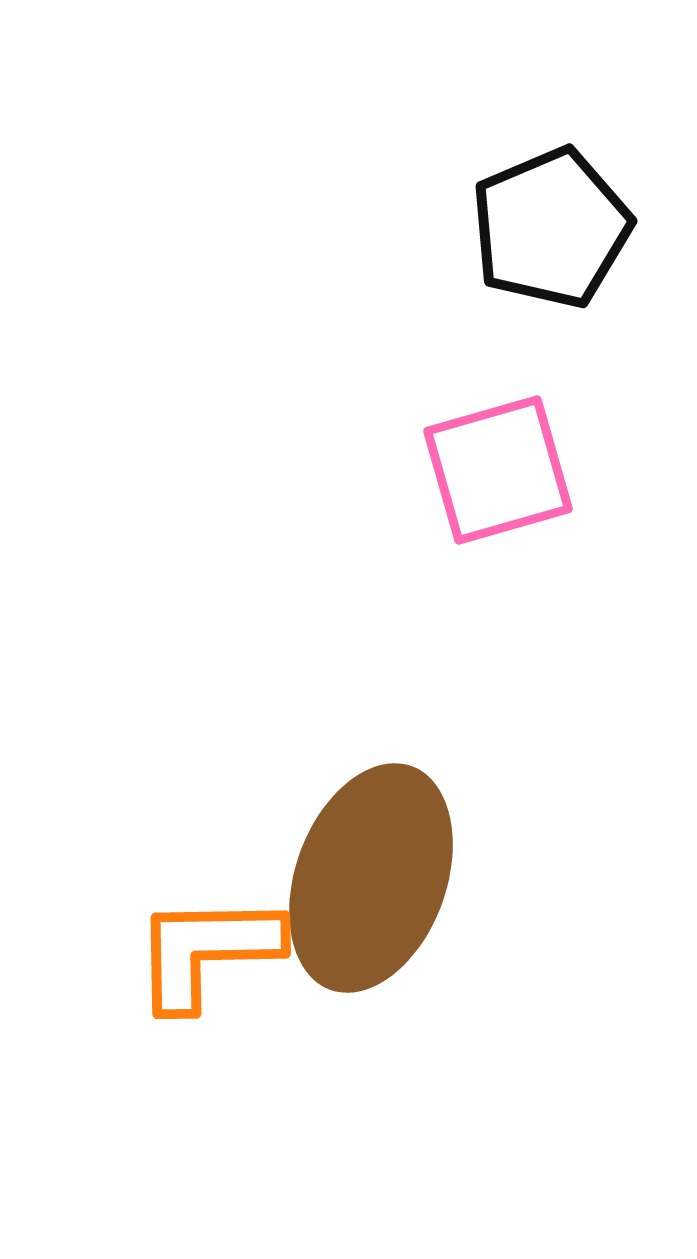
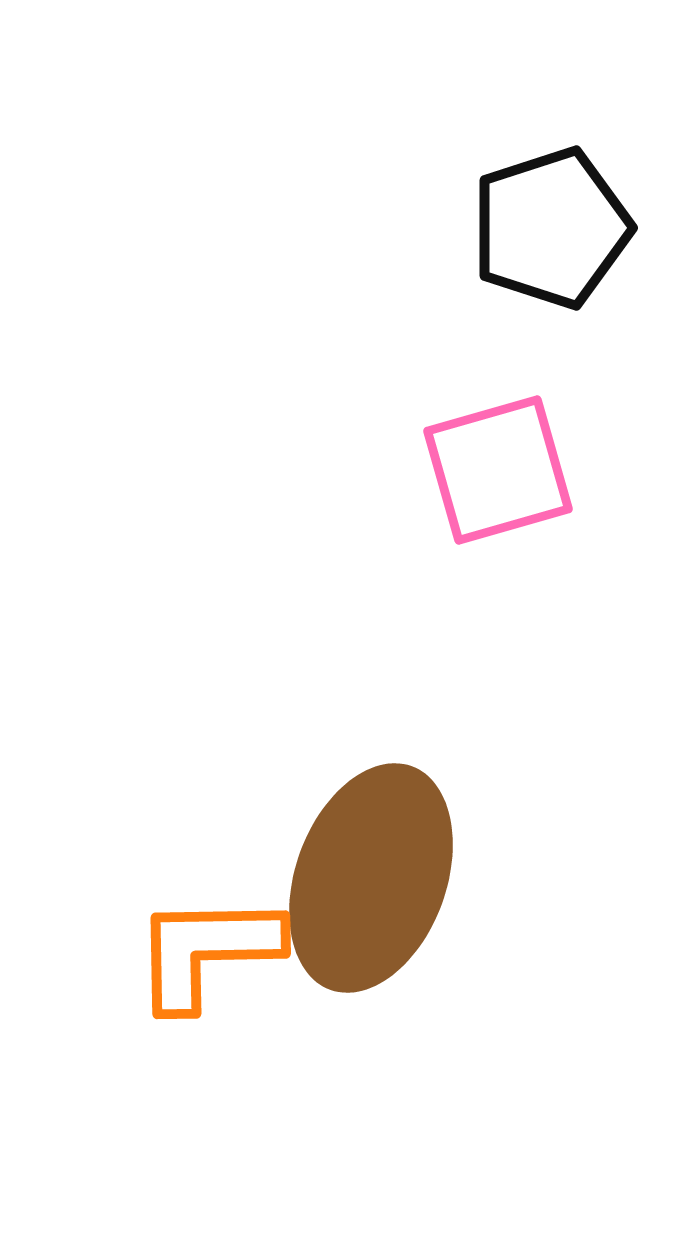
black pentagon: rotated 5 degrees clockwise
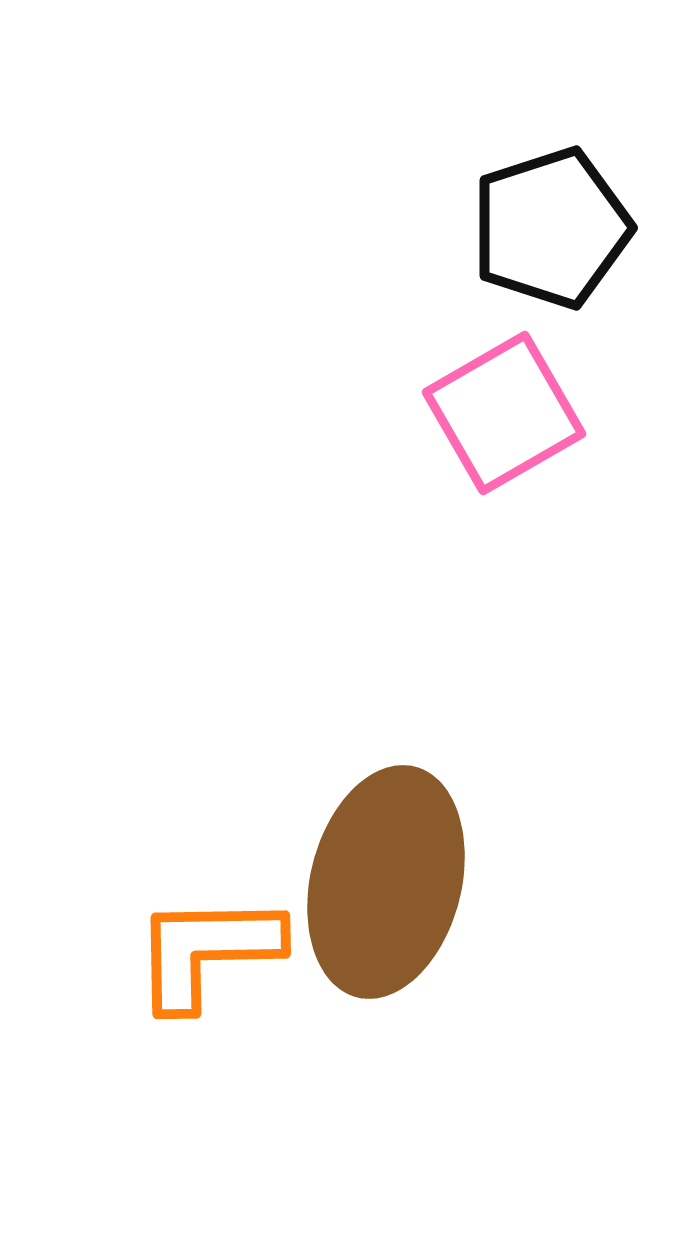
pink square: moved 6 px right, 57 px up; rotated 14 degrees counterclockwise
brown ellipse: moved 15 px right, 4 px down; rotated 6 degrees counterclockwise
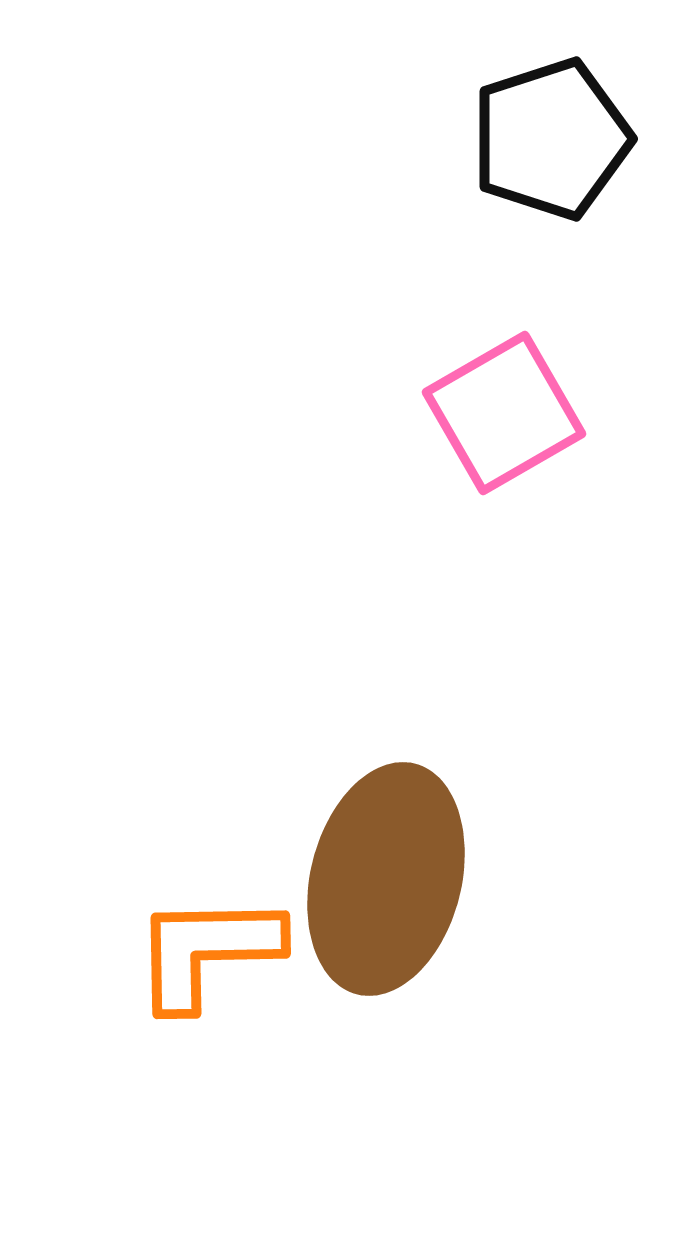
black pentagon: moved 89 px up
brown ellipse: moved 3 px up
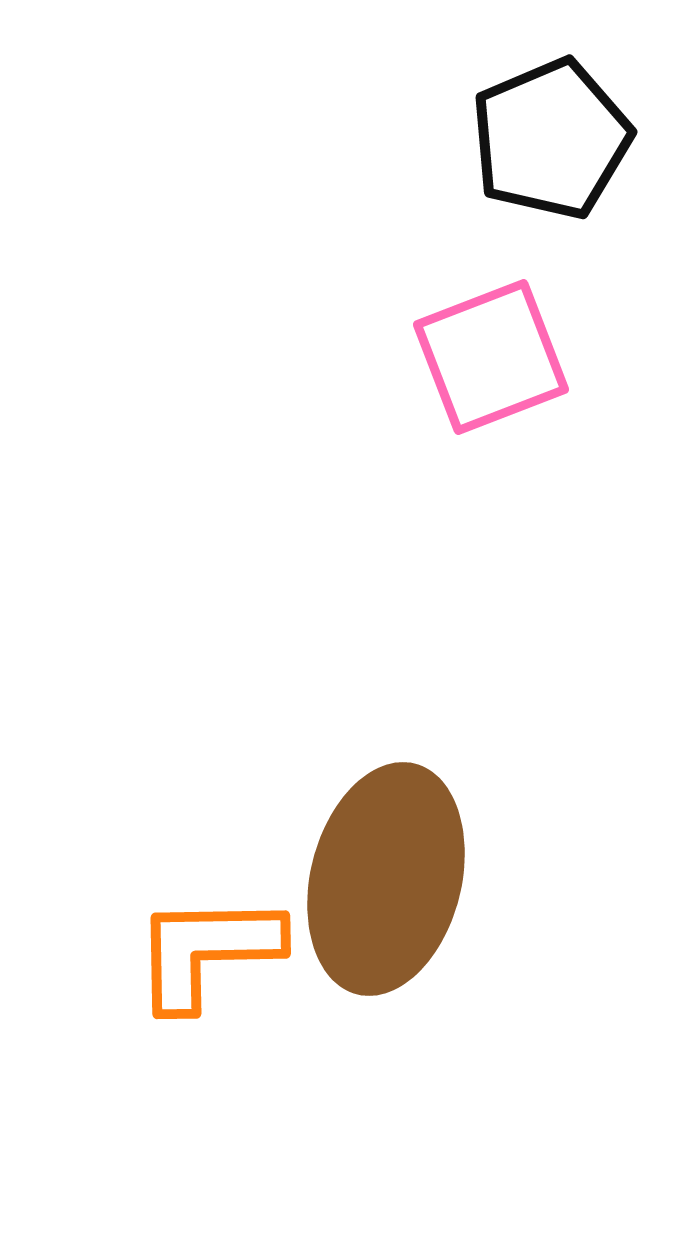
black pentagon: rotated 5 degrees counterclockwise
pink square: moved 13 px left, 56 px up; rotated 9 degrees clockwise
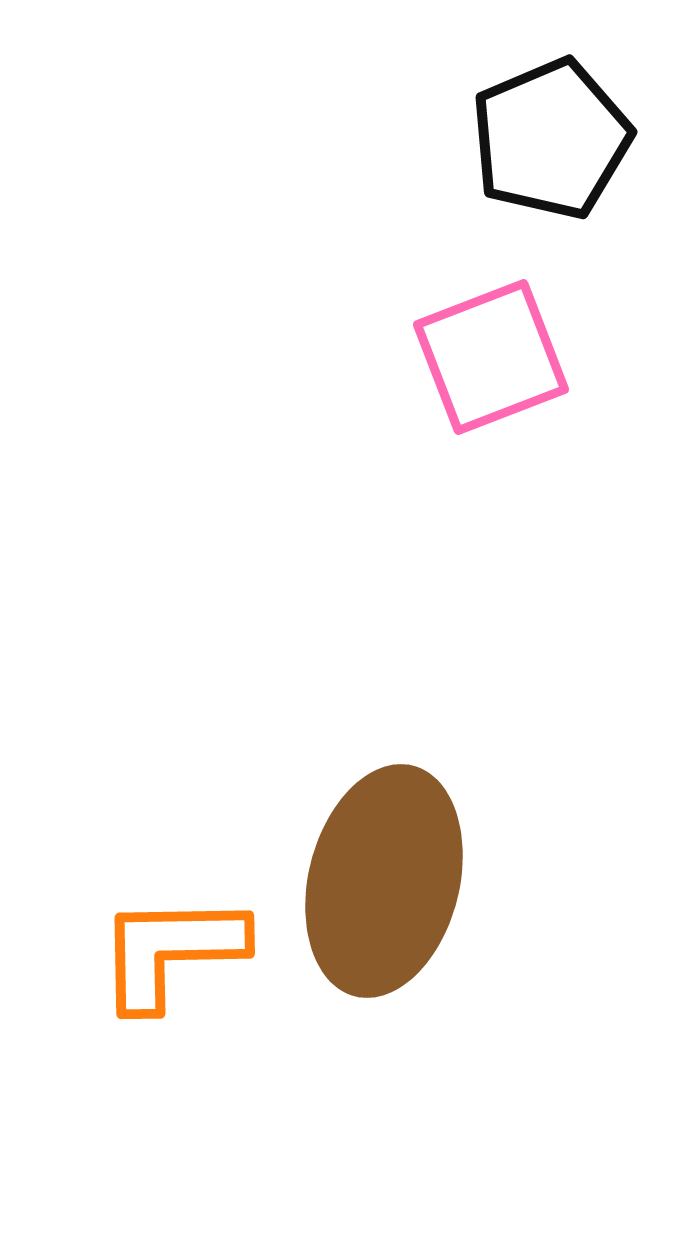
brown ellipse: moved 2 px left, 2 px down
orange L-shape: moved 36 px left
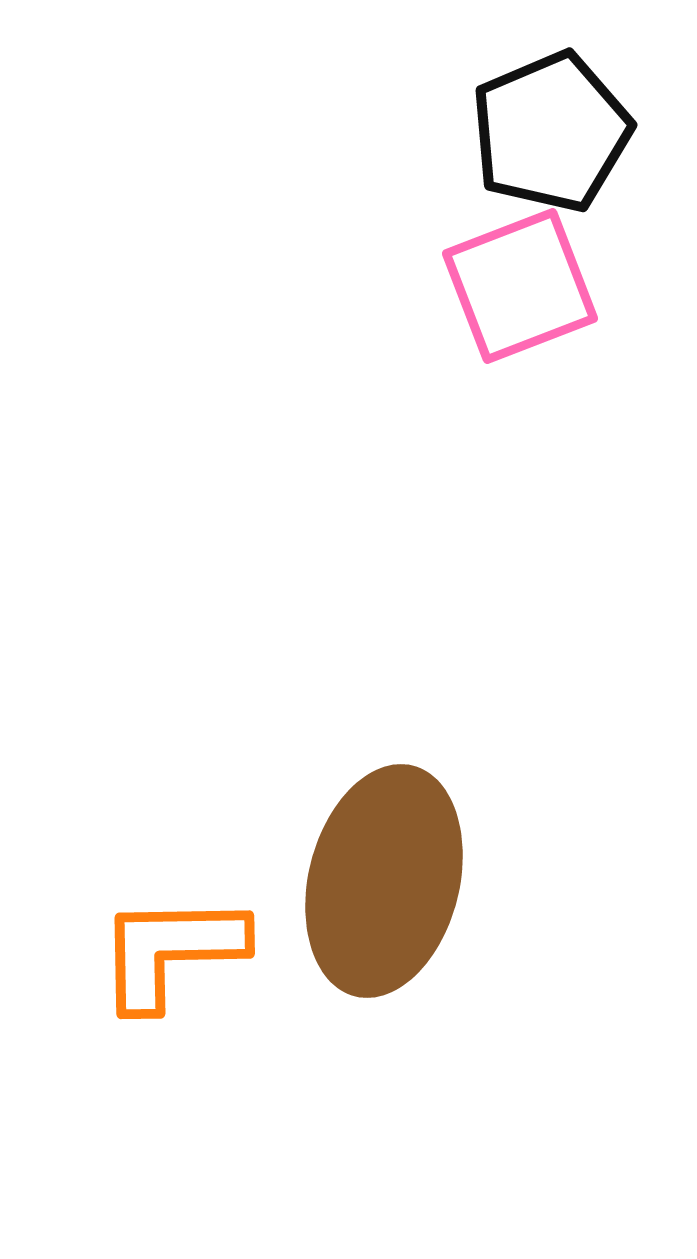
black pentagon: moved 7 px up
pink square: moved 29 px right, 71 px up
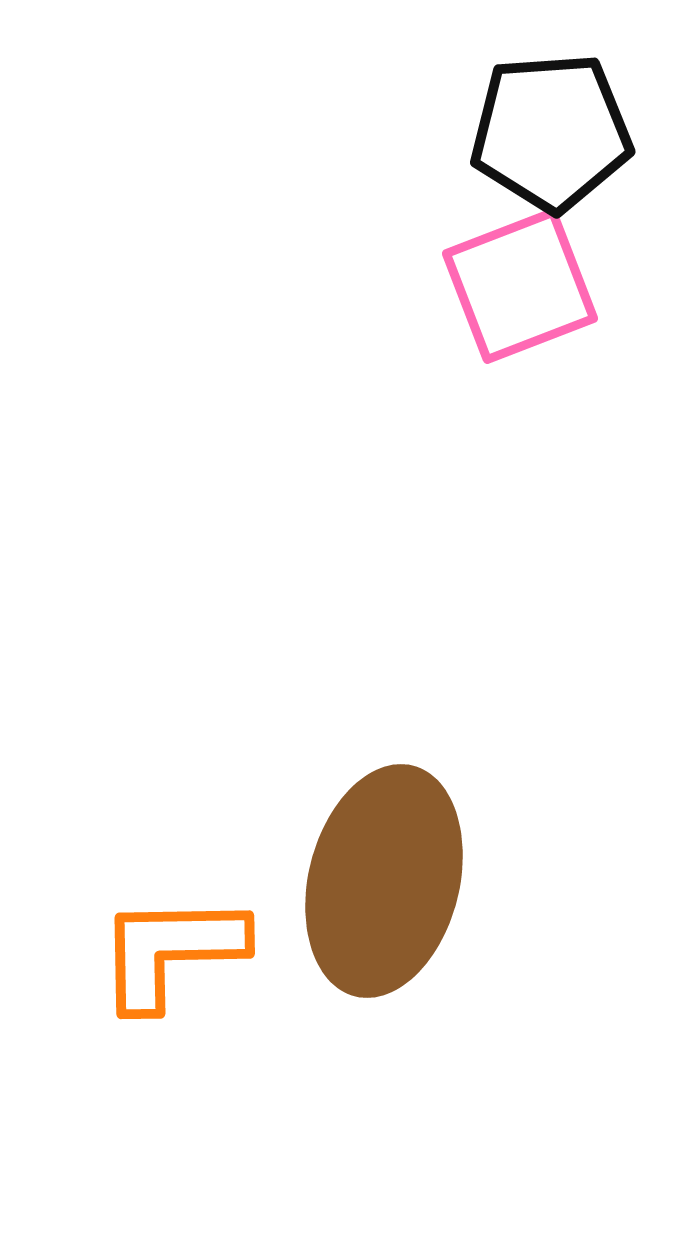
black pentagon: rotated 19 degrees clockwise
